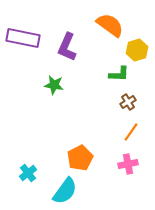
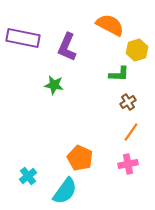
orange semicircle: rotated 8 degrees counterclockwise
orange pentagon: rotated 20 degrees counterclockwise
cyan cross: moved 3 px down
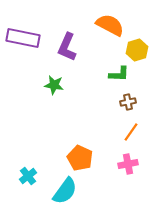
brown cross: rotated 21 degrees clockwise
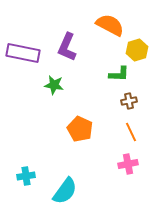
purple rectangle: moved 15 px down
brown cross: moved 1 px right, 1 px up
orange line: rotated 60 degrees counterclockwise
orange pentagon: moved 29 px up
cyan cross: moved 2 px left; rotated 30 degrees clockwise
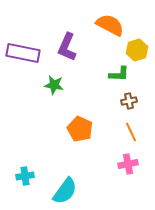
cyan cross: moved 1 px left
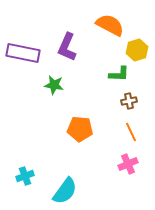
orange pentagon: rotated 20 degrees counterclockwise
pink cross: rotated 12 degrees counterclockwise
cyan cross: rotated 12 degrees counterclockwise
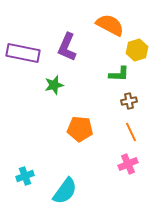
green star: rotated 24 degrees counterclockwise
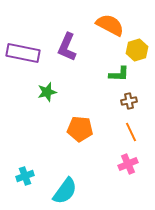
green star: moved 7 px left, 7 px down
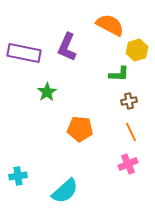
purple rectangle: moved 1 px right
green star: rotated 18 degrees counterclockwise
cyan cross: moved 7 px left; rotated 12 degrees clockwise
cyan semicircle: rotated 12 degrees clockwise
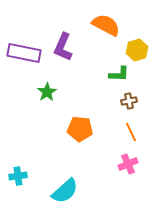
orange semicircle: moved 4 px left
purple L-shape: moved 4 px left
